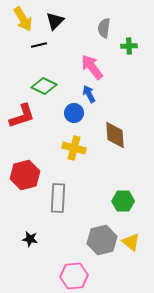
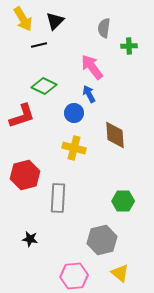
yellow triangle: moved 11 px left, 31 px down
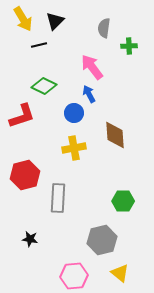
yellow cross: rotated 25 degrees counterclockwise
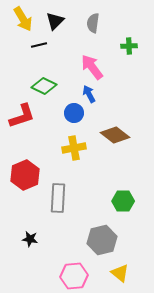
gray semicircle: moved 11 px left, 5 px up
brown diamond: rotated 48 degrees counterclockwise
red hexagon: rotated 8 degrees counterclockwise
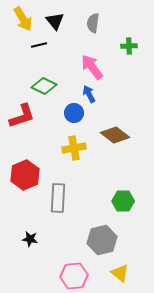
black triangle: rotated 24 degrees counterclockwise
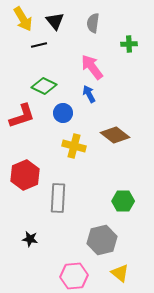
green cross: moved 2 px up
blue circle: moved 11 px left
yellow cross: moved 2 px up; rotated 25 degrees clockwise
